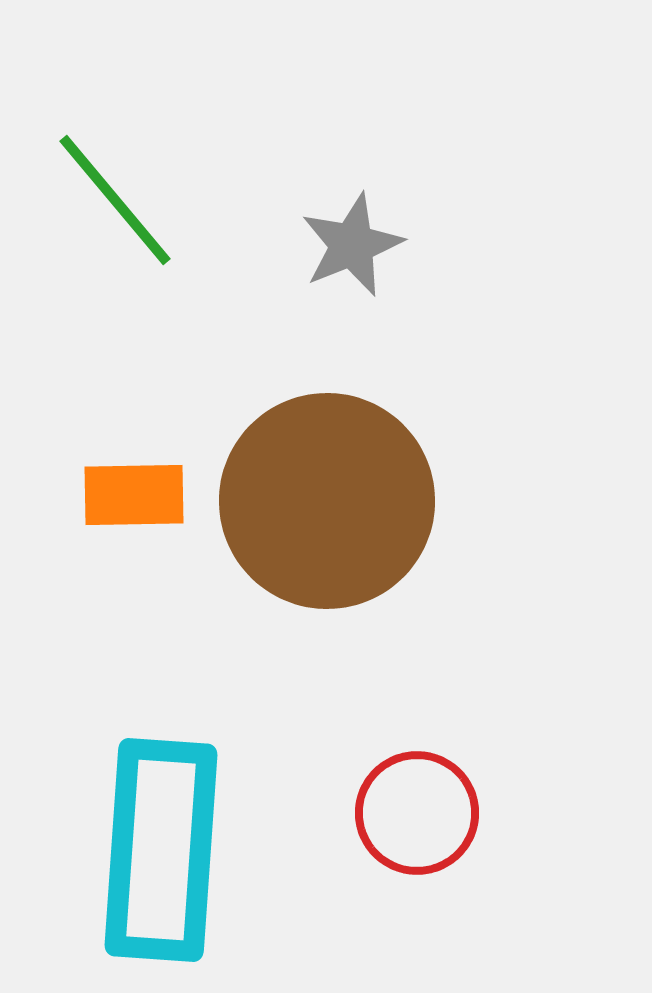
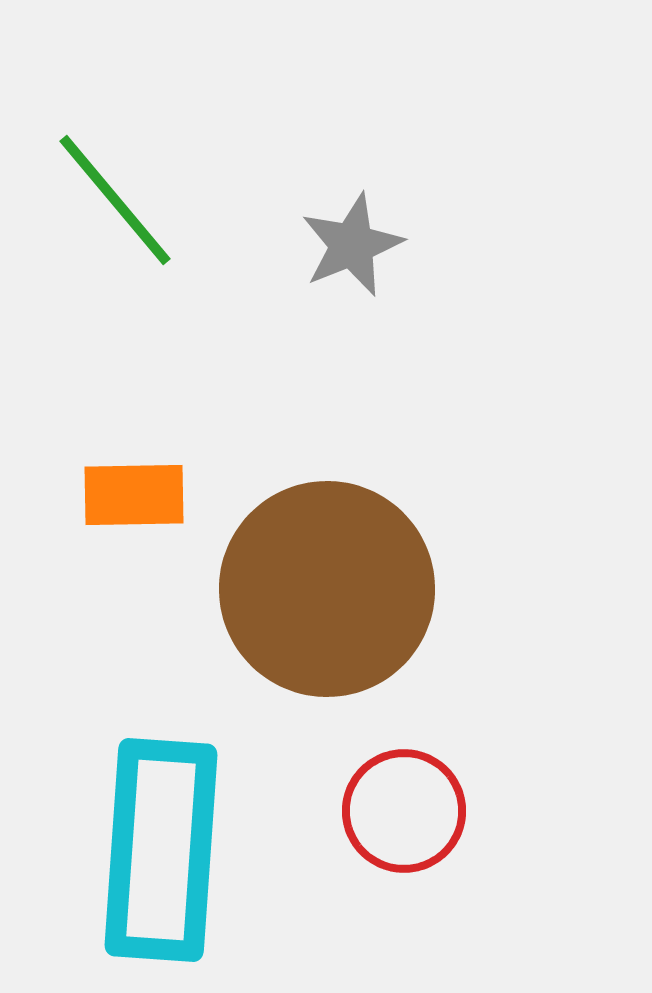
brown circle: moved 88 px down
red circle: moved 13 px left, 2 px up
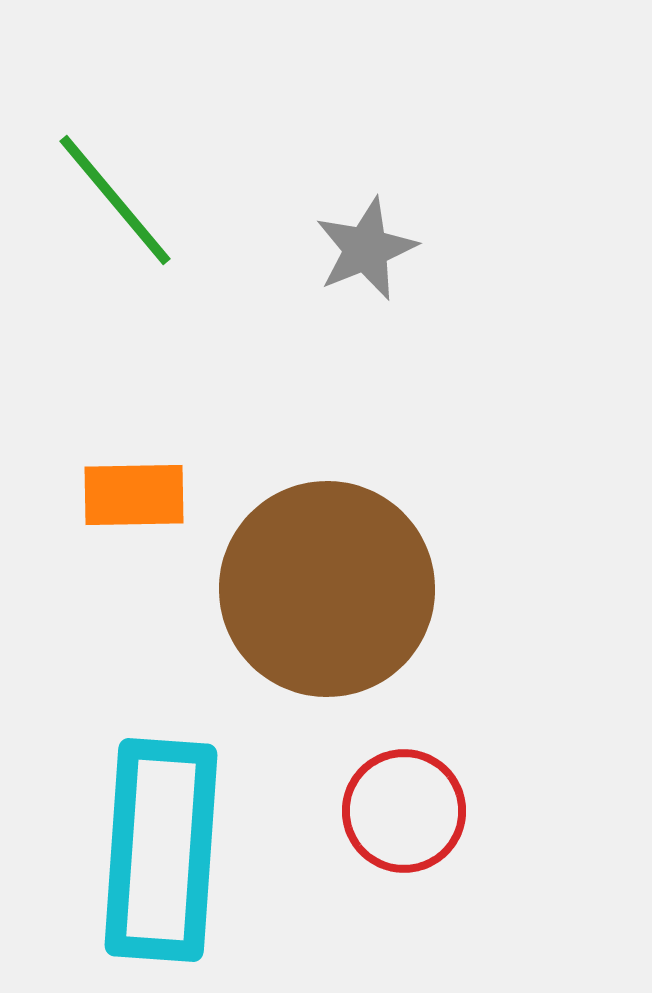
gray star: moved 14 px right, 4 px down
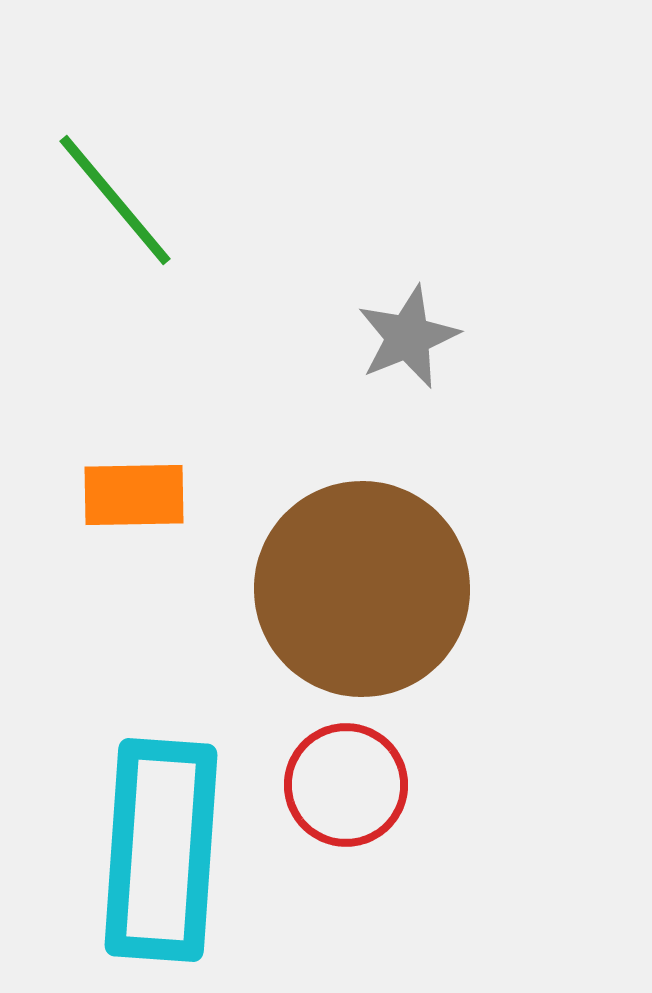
gray star: moved 42 px right, 88 px down
brown circle: moved 35 px right
red circle: moved 58 px left, 26 px up
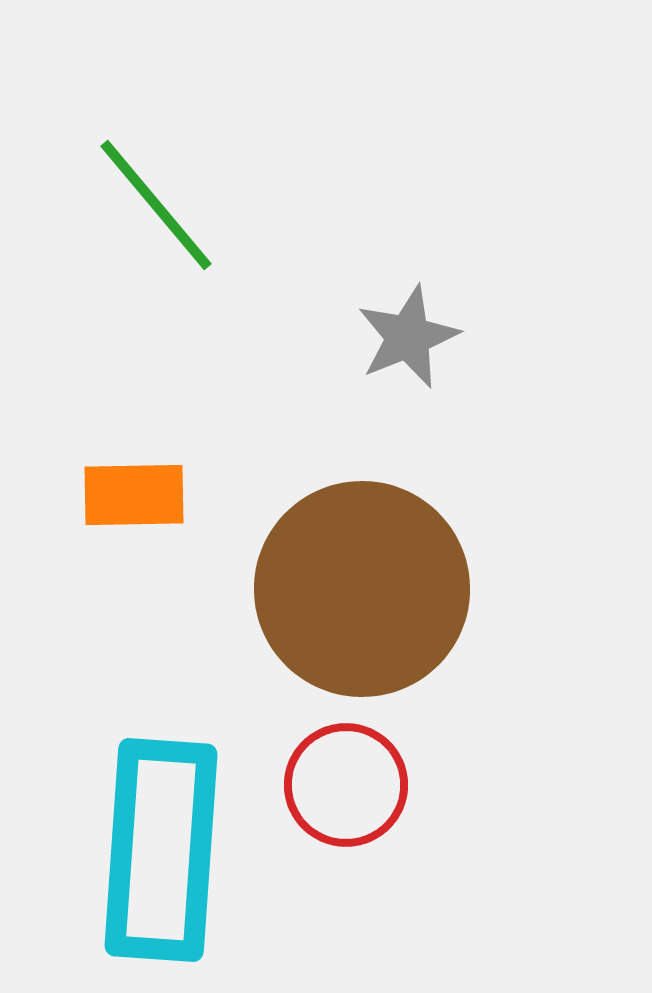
green line: moved 41 px right, 5 px down
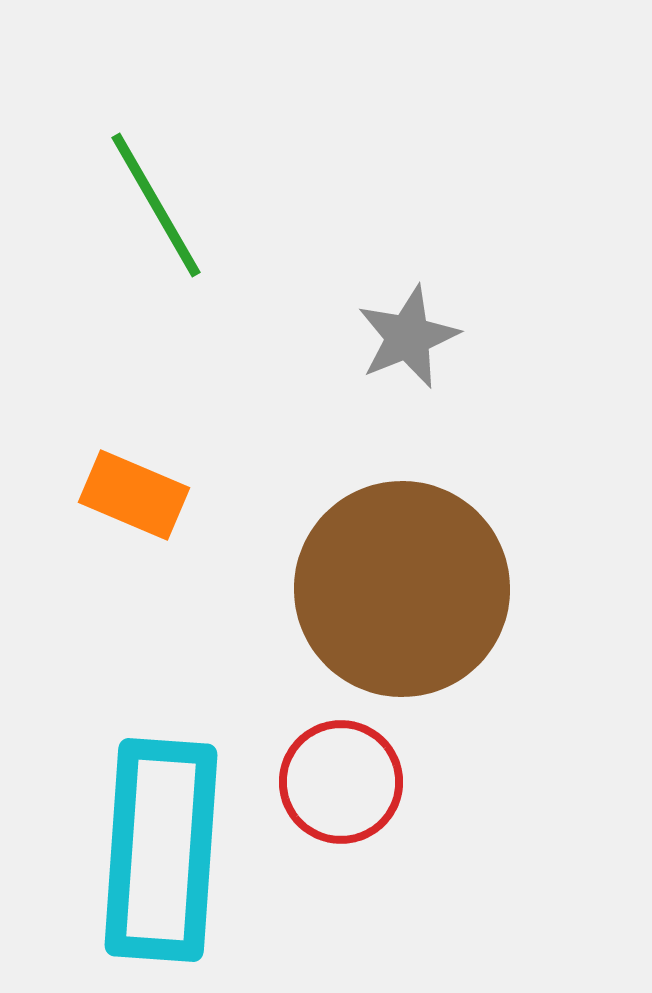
green line: rotated 10 degrees clockwise
orange rectangle: rotated 24 degrees clockwise
brown circle: moved 40 px right
red circle: moved 5 px left, 3 px up
